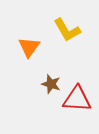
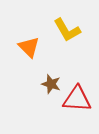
orange triangle: rotated 20 degrees counterclockwise
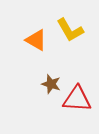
yellow L-shape: moved 3 px right
orange triangle: moved 7 px right, 7 px up; rotated 15 degrees counterclockwise
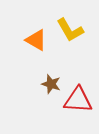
red triangle: moved 1 px right, 1 px down
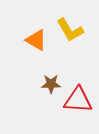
brown star: rotated 18 degrees counterclockwise
